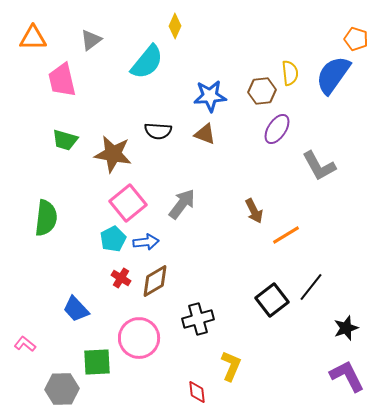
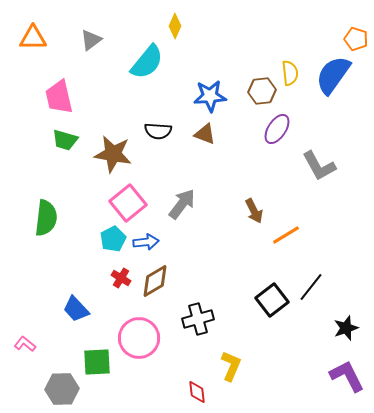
pink trapezoid: moved 3 px left, 17 px down
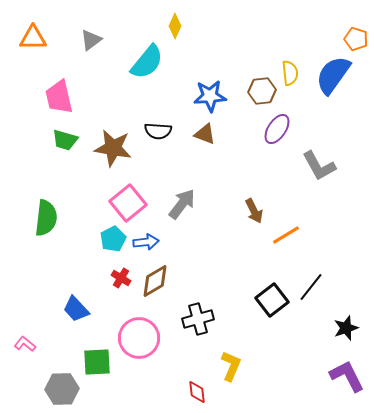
brown star: moved 6 px up
